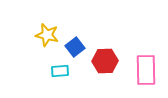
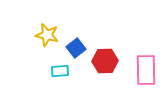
blue square: moved 1 px right, 1 px down
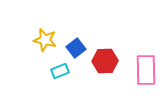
yellow star: moved 2 px left, 5 px down
cyan rectangle: rotated 18 degrees counterclockwise
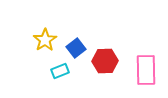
yellow star: rotated 25 degrees clockwise
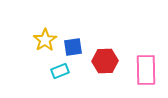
blue square: moved 3 px left, 1 px up; rotated 30 degrees clockwise
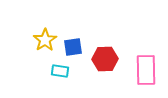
red hexagon: moved 2 px up
cyan rectangle: rotated 30 degrees clockwise
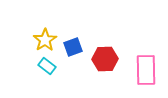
blue square: rotated 12 degrees counterclockwise
cyan rectangle: moved 13 px left, 5 px up; rotated 30 degrees clockwise
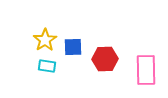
blue square: rotated 18 degrees clockwise
cyan rectangle: rotated 30 degrees counterclockwise
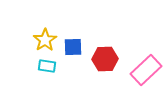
pink rectangle: rotated 48 degrees clockwise
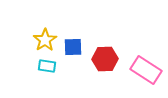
pink rectangle: rotated 76 degrees clockwise
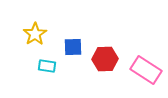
yellow star: moved 10 px left, 6 px up
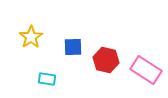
yellow star: moved 4 px left, 3 px down
red hexagon: moved 1 px right, 1 px down; rotated 15 degrees clockwise
cyan rectangle: moved 13 px down
